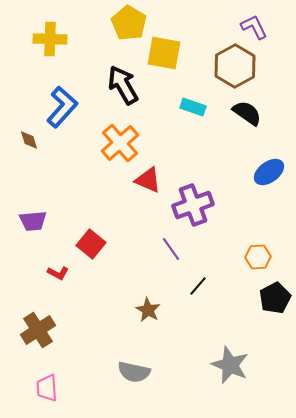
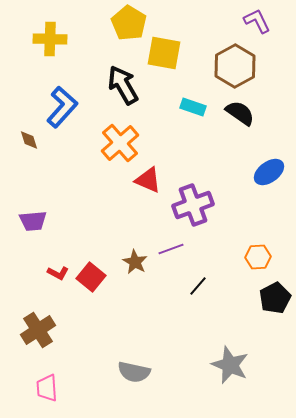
purple L-shape: moved 3 px right, 6 px up
black semicircle: moved 7 px left
red square: moved 33 px down
purple line: rotated 75 degrees counterclockwise
brown star: moved 13 px left, 48 px up
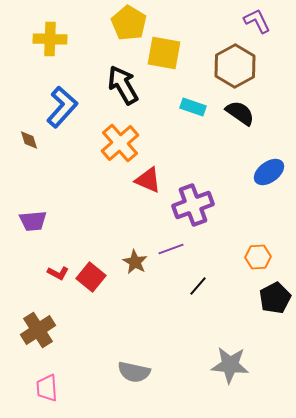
gray star: rotated 18 degrees counterclockwise
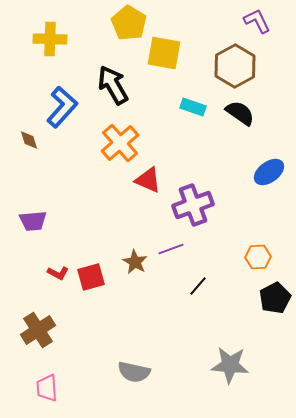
black arrow: moved 10 px left
red square: rotated 36 degrees clockwise
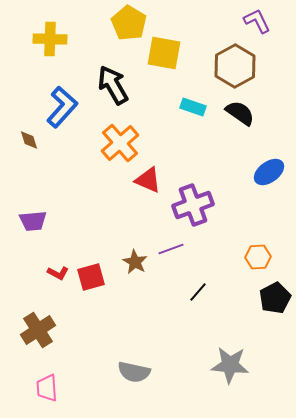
black line: moved 6 px down
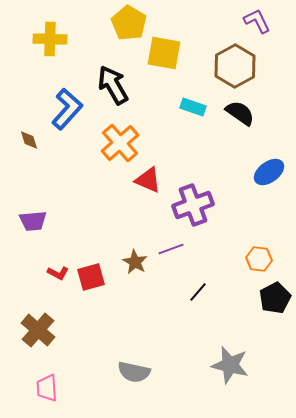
blue L-shape: moved 5 px right, 2 px down
orange hexagon: moved 1 px right, 2 px down; rotated 10 degrees clockwise
brown cross: rotated 16 degrees counterclockwise
gray star: rotated 9 degrees clockwise
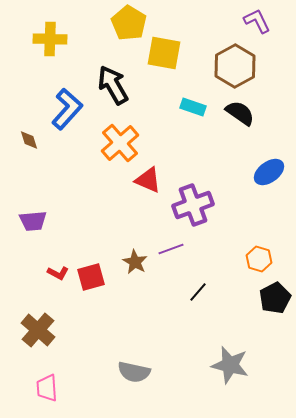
orange hexagon: rotated 10 degrees clockwise
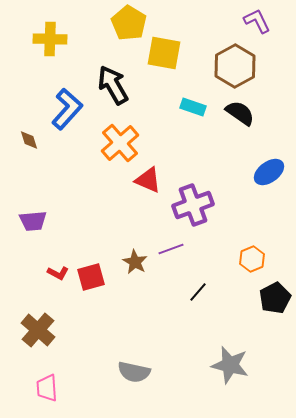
orange hexagon: moved 7 px left; rotated 20 degrees clockwise
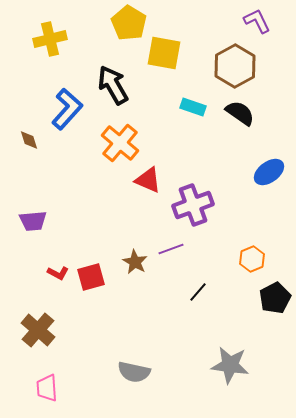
yellow cross: rotated 16 degrees counterclockwise
orange cross: rotated 9 degrees counterclockwise
gray star: rotated 6 degrees counterclockwise
